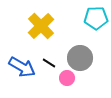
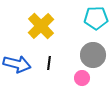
gray circle: moved 13 px right, 3 px up
black line: rotated 64 degrees clockwise
blue arrow: moved 5 px left, 3 px up; rotated 16 degrees counterclockwise
pink circle: moved 15 px right
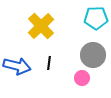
blue arrow: moved 2 px down
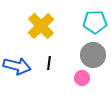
cyan pentagon: moved 1 px left, 4 px down
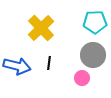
yellow cross: moved 2 px down
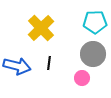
gray circle: moved 1 px up
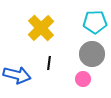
gray circle: moved 1 px left
blue arrow: moved 9 px down
pink circle: moved 1 px right, 1 px down
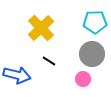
black line: moved 2 px up; rotated 64 degrees counterclockwise
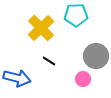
cyan pentagon: moved 19 px left, 7 px up
gray circle: moved 4 px right, 2 px down
blue arrow: moved 3 px down
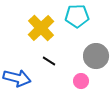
cyan pentagon: moved 1 px right, 1 px down
pink circle: moved 2 px left, 2 px down
